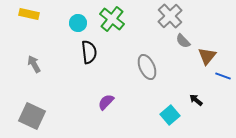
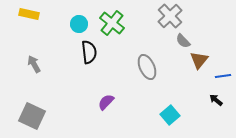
green cross: moved 4 px down
cyan circle: moved 1 px right, 1 px down
brown triangle: moved 8 px left, 4 px down
blue line: rotated 28 degrees counterclockwise
black arrow: moved 20 px right
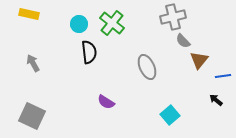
gray cross: moved 3 px right, 1 px down; rotated 30 degrees clockwise
gray arrow: moved 1 px left, 1 px up
purple semicircle: rotated 102 degrees counterclockwise
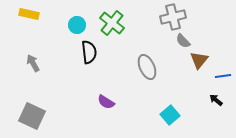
cyan circle: moved 2 px left, 1 px down
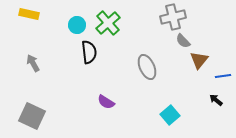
green cross: moved 4 px left; rotated 10 degrees clockwise
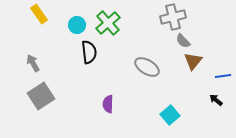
yellow rectangle: moved 10 px right; rotated 42 degrees clockwise
brown triangle: moved 6 px left, 1 px down
gray ellipse: rotated 35 degrees counterclockwise
purple semicircle: moved 2 px right, 2 px down; rotated 60 degrees clockwise
gray square: moved 9 px right, 20 px up; rotated 32 degrees clockwise
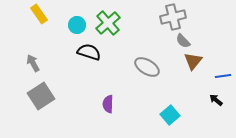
black semicircle: rotated 65 degrees counterclockwise
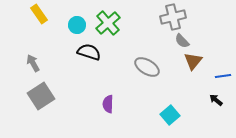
gray semicircle: moved 1 px left
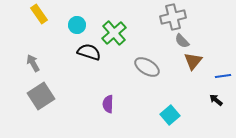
green cross: moved 6 px right, 10 px down
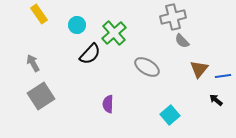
black semicircle: moved 1 px right, 2 px down; rotated 115 degrees clockwise
brown triangle: moved 6 px right, 8 px down
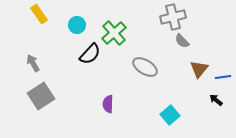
gray ellipse: moved 2 px left
blue line: moved 1 px down
